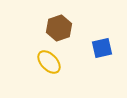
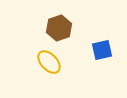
blue square: moved 2 px down
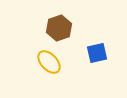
blue square: moved 5 px left, 3 px down
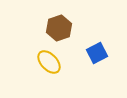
blue square: rotated 15 degrees counterclockwise
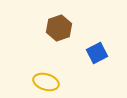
yellow ellipse: moved 3 px left, 20 px down; rotated 30 degrees counterclockwise
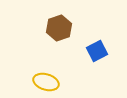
blue square: moved 2 px up
